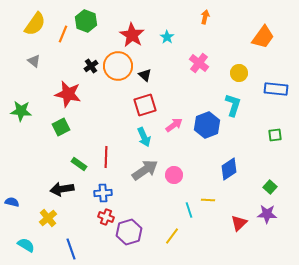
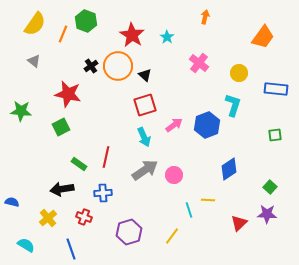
red line at (106, 157): rotated 10 degrees clockwise
red cross at (106, 217): moved 22 px left
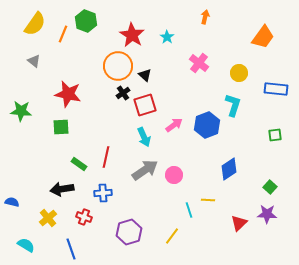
black cross at (91, 66): moved 32 px right, 27 px down
green square at (61, 127): rotated 24 degrees clockwise
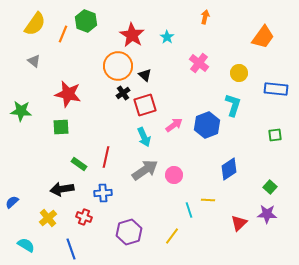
blue semicircle at (12, 202): rotated 56 degrees counterclockwise
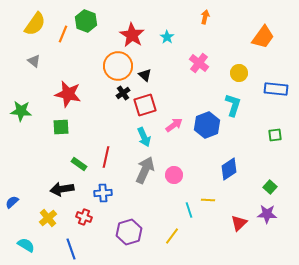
gray arrow at (145, 170): rotated 32 degrees counterclockwise
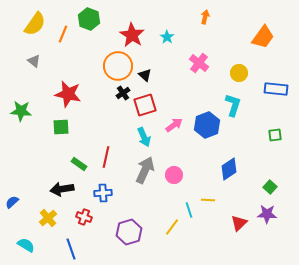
green hexagon at (86, 21): moved 3 px right, 2 px up
yellow line at (172, 236): moved 9 px up
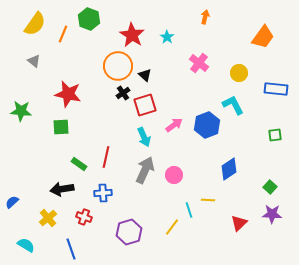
cyan L-shape at (233, 105): rotated 45 degrees counterclockwise
purple star at (267, 214): moved 5 px right
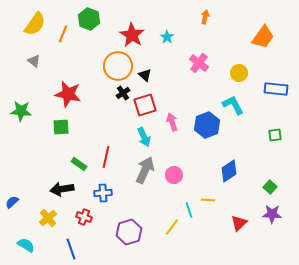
pink arrow at (174, 125): moved 2 px left, 3 px up; rotated 72 degrees counterclockwise
blue diamond at (229, 169): moved 2 px down
